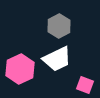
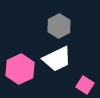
pink square: rotated 12 degrees clockwise
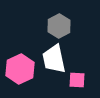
white trapezoid: moved 3 px left; rotated 104 degrees clockwise
pink square: moved 8 px left, 5 px up; rotated 30 degrees counterclockwise
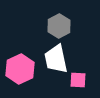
white trapezoid: moved 2 px right
pink square: moved 1 px right
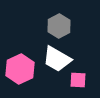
white trapezoid: moved 1 px right; rotated 48 degrees counterclockwise
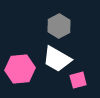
pink hexagon: rotated 20 degrees clockwise
pink square: rotated 18 degrees counterclockwise
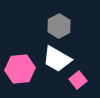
pink square: rotated 24 degrees counterclockwise
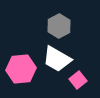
pink hexagon: moved 1 px right
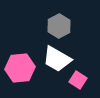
pink hexagon: moved 1 px left, 1 px up
pink square: rotated 18 degrees counterclockwise
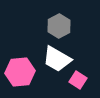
pink hexagon: moved 4 px down
